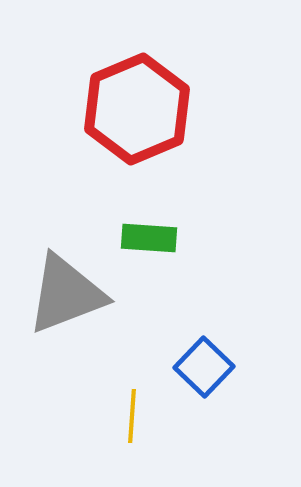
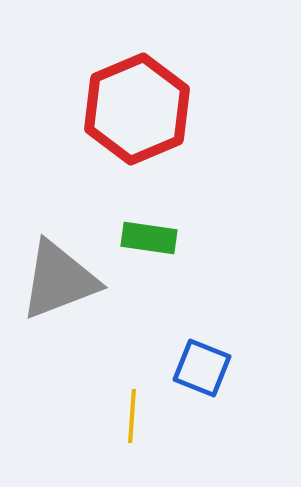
green rectangle: rotated 4 degrees clockwise
gray triangle: moved 7 px left, 14 px up
blue square: moved 2 px left, 1 px down; rotated 22 degrees counterclockwise
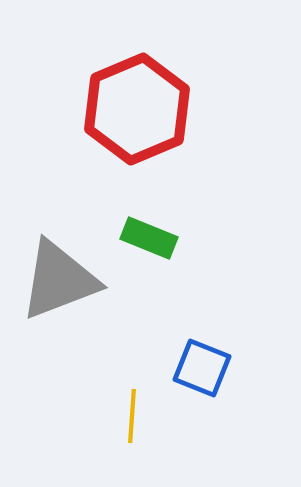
green rectangle: rotated 14 degrees clockwise
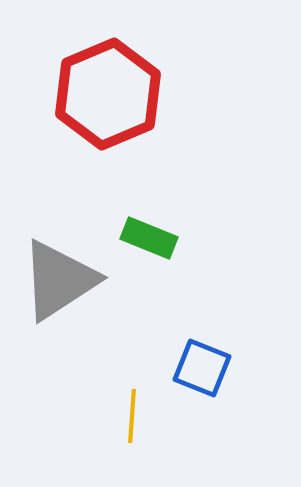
red hexagon: moved 29 px left, 15 px up
gray triangle: rotated 12 degrees counterclockwise
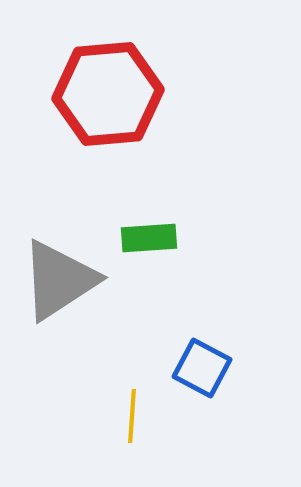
red hexagon: rotated 18 degrees clockwise
green rectangle: rotated 26 degrees counterclockwise
blue square: rotated 6 degrees clockwise
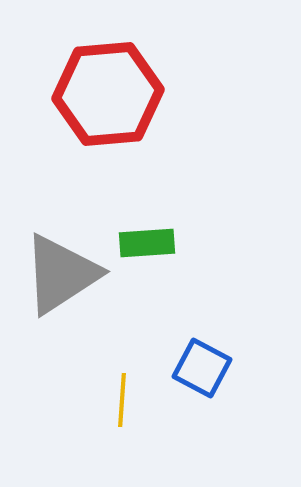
green rectangle: moved 2 px left, 5 px down
gray triangle: moved 2 px right, 6 px up
yellow line: moved 10 px left, 16 px up
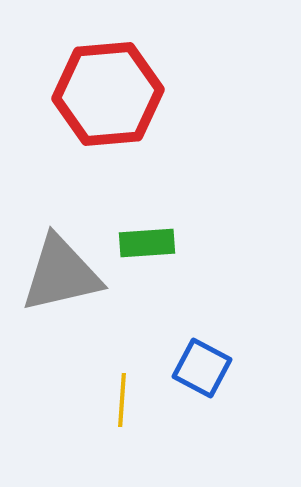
gray triangle: rotated 20 degrees clockwise
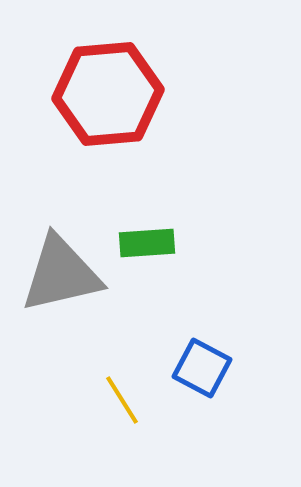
yellow line: rotated 36 degrees counterclockwise
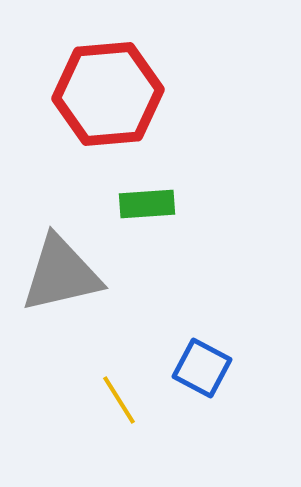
green rectangle: moved 39 px up
yellow line: moved 3 px left
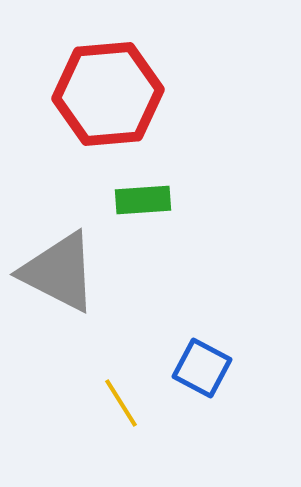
green rectangle: moved 4 px left, 4 px up
gray triangle: moved 2 px left, 2 px up; rotated 40 degrees clockwise
yellow line: moved 2 px right, 3 px down
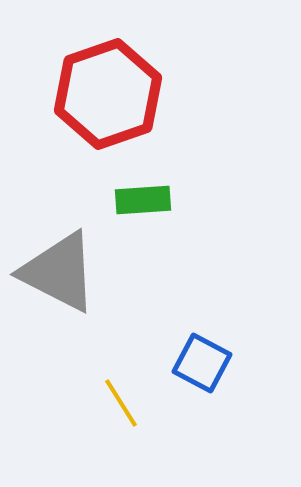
red hexagon: rotated 14 degrees counterclockwise
blue square: moved 5 px up
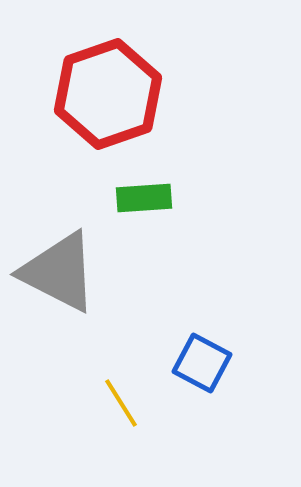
green rectangle: moved 1 px right, 2 px up
